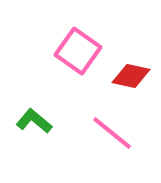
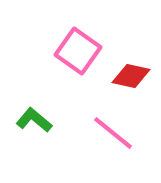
green L-shape: moved 1 px up
pink line: moved 1 px right
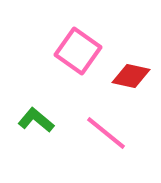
green L-shape: moved 2 px right
pink line: moved 7 px left
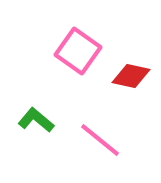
pink line: moved 6 px left, 7 px down
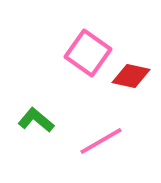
pink square: moved 10 px right, 2 px down
pink line: moved 1 px right, 1 px down; rotated 69 degrees counterclockwise
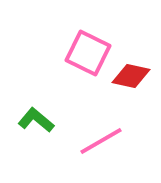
pink square: rotated 9 degrees counterclockwise
